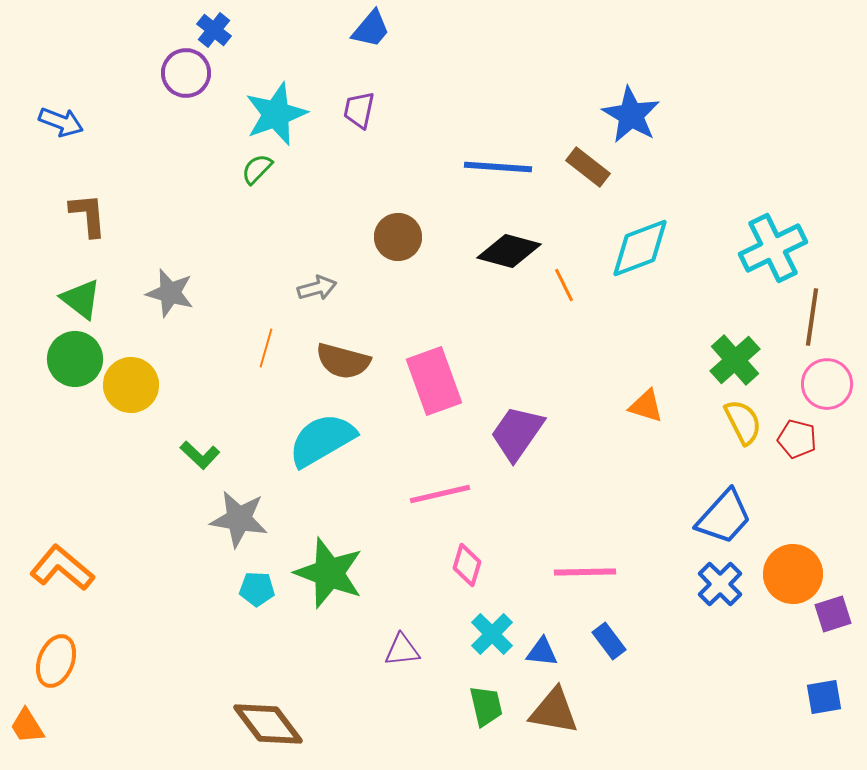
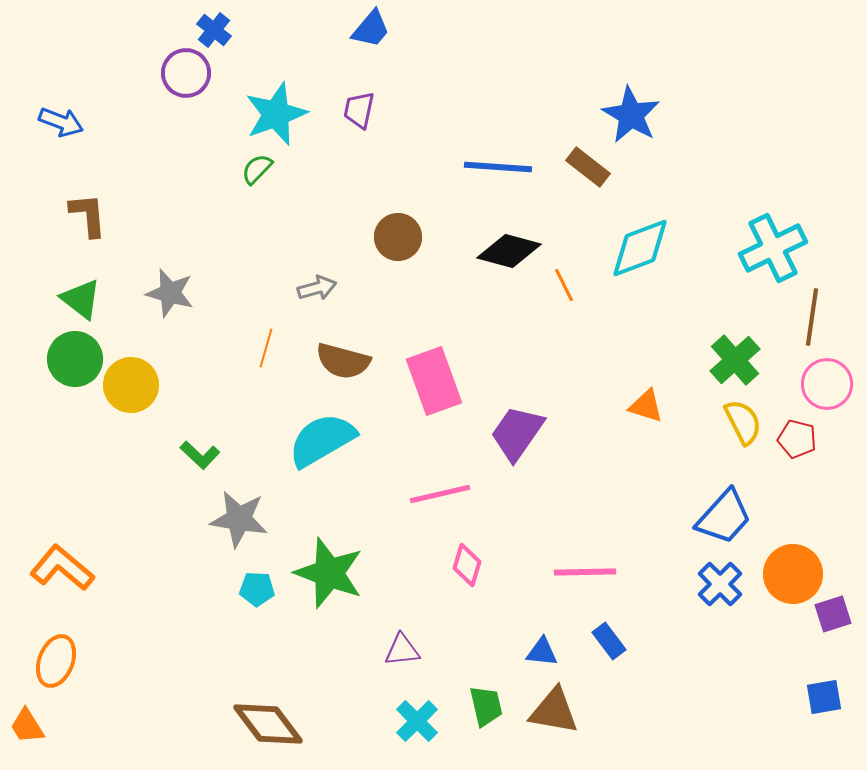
cyan cross at (492, 634): moved 75 px left, 87 px down
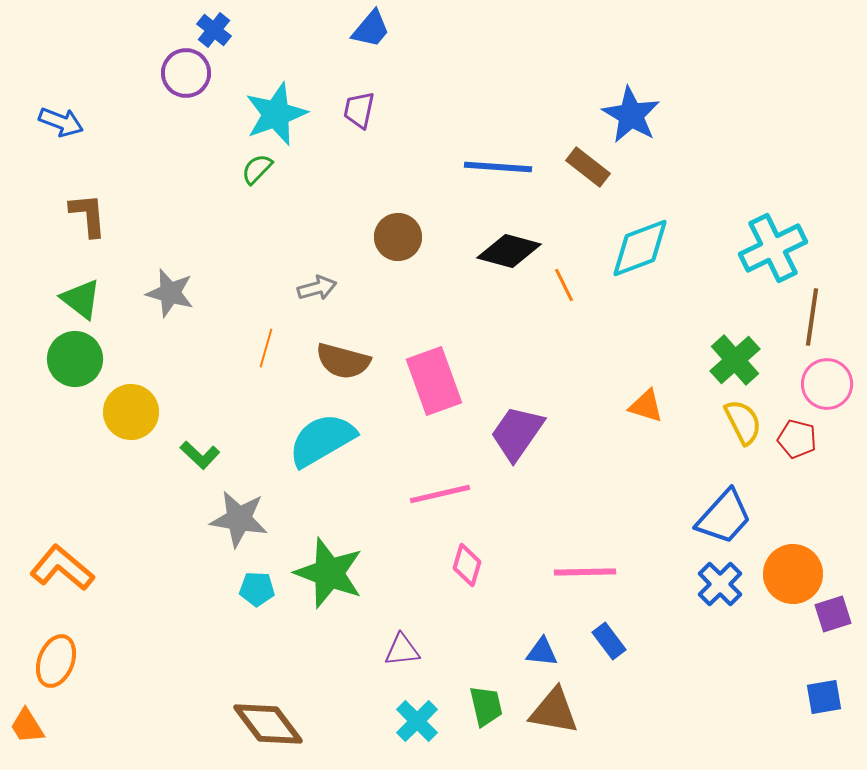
yellow circle at (131, 385): moved 27 px down
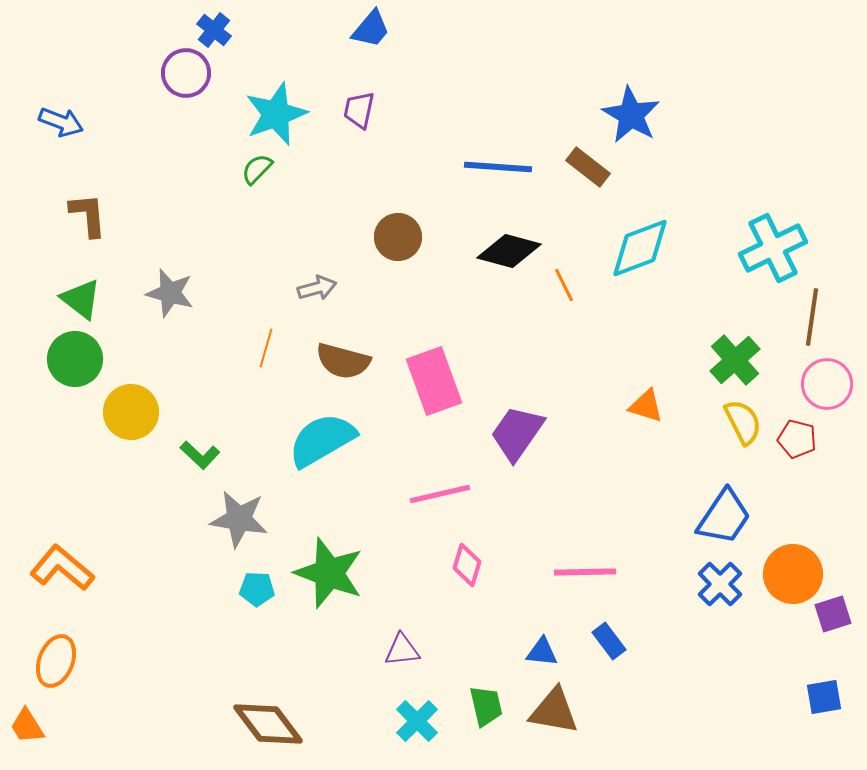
blue trapezoid at (724, 517): rotated 8 degrees counterclockwise
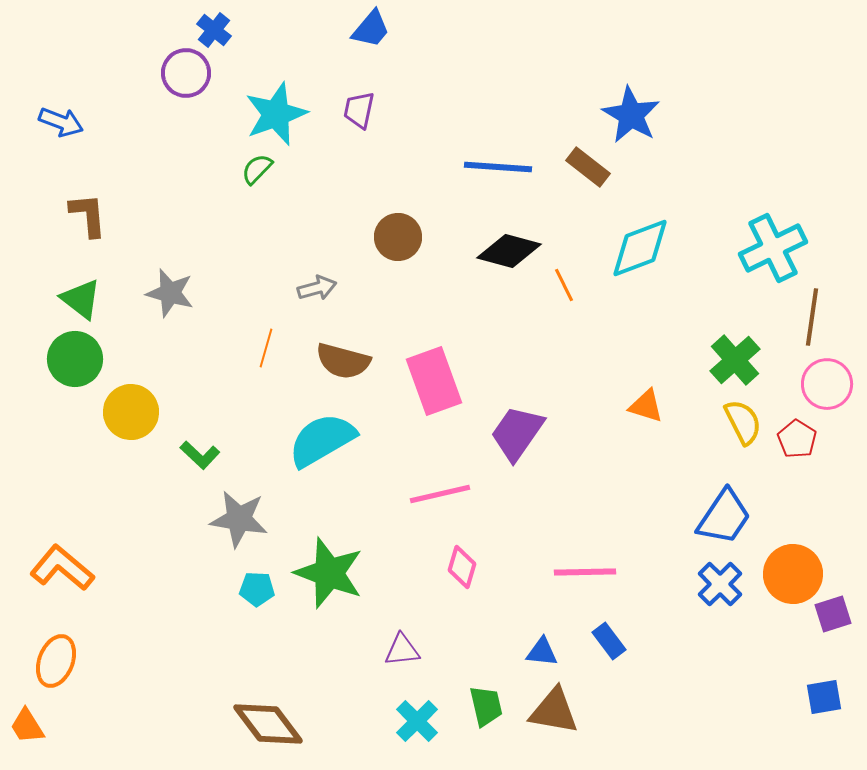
red pentagon at (797, 439): rotated 18 degrees clockwise
pink diamond at (467, 565): moved 5 px left, 2 px down
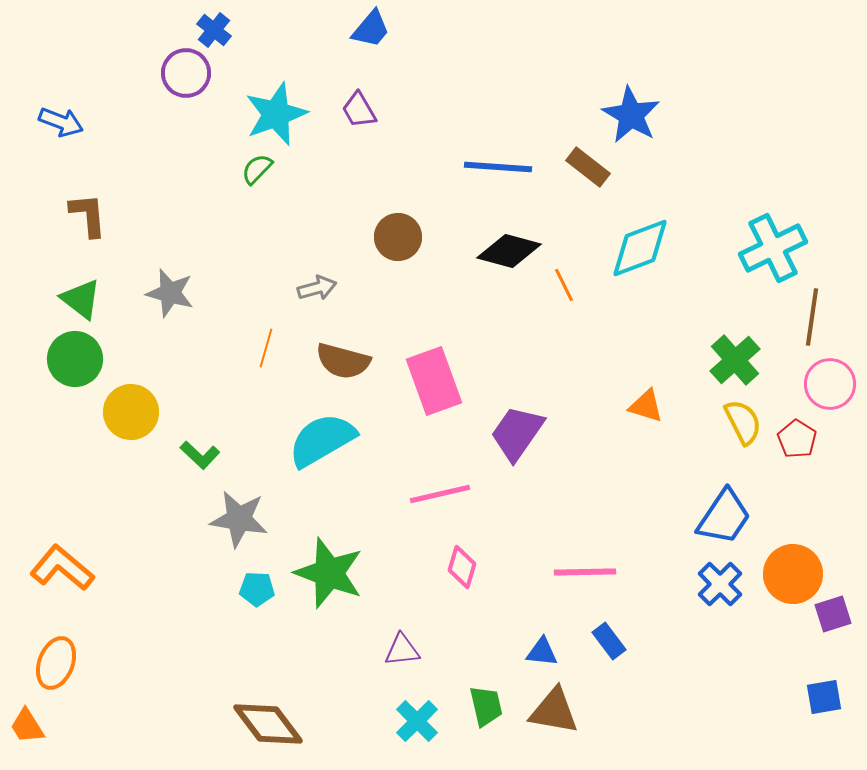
purple trapezoid at (359, 110): rotated 42 degrees counterclockwise
pink circle at (827, 384): moved 3 px right
orange ellipse at (56, 661): moved 2 px down
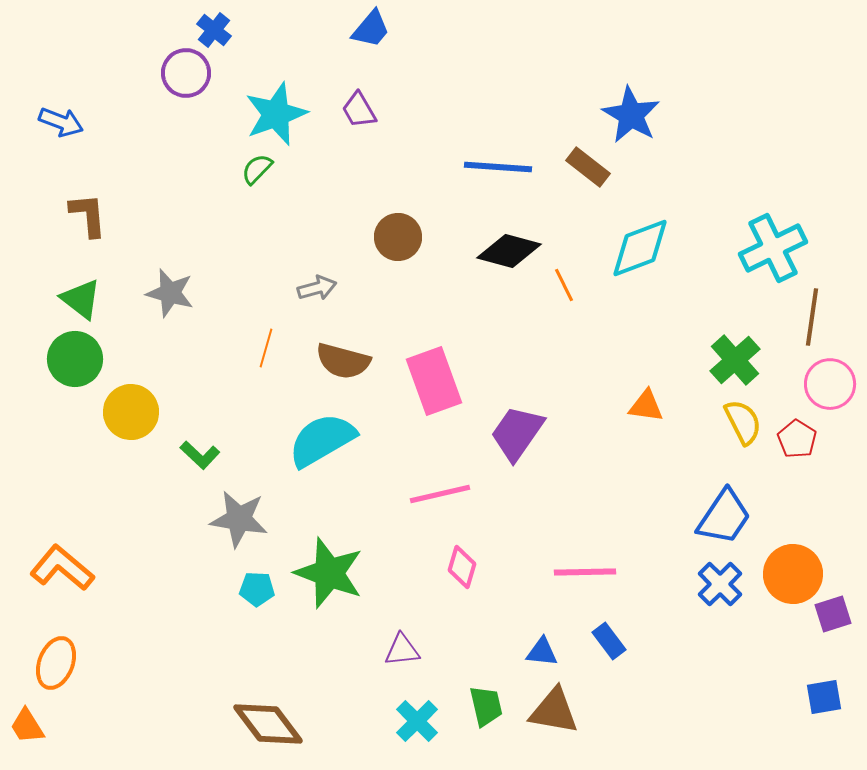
orange triangle at (646, 406): rotated 9 degrees counterclockwise
